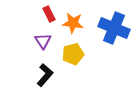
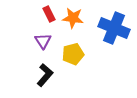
orange star: moved 5 px up
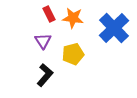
blue cross: rotated 24 degrees clockwise
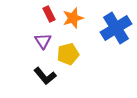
orange star: rotated 25 degrees counterclockwise
blue cross: moved 2 px right; rotated 12 degrees clockwise
yellow pentagon: moved 5 px left
black L-shape: moved 1 px down; rotated 100 degrees clockwise
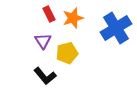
yellow pentagon: moved 1 px left, 1 px up
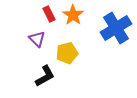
orange star: moved 3 px up; rotated 20 degrees counterclockwise
purple triangle: moved 6 px left, 2 px up; rotated 12 degrees counterclockwise
black L-shape: rotated 80 degrees counterclockwise
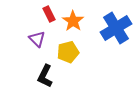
orange star: moved 6 px down
yellow pentagon: moved 1 px right, 1 px up
black L-shape: rotated 145 degrees clockwise
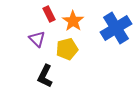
yellow pentagon: moved 1 px left, 3 px up
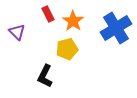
red rectangle: moved 1 px left
purple triangle: moved 20 px left, 7 px up
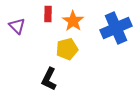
red rectangle: rotated 28 degrees clockwise
blue cross: rotated 8 degrees clockwise
purple triangle: moved 6 px up
black L-shape: moved 4 px right, 3 px down
